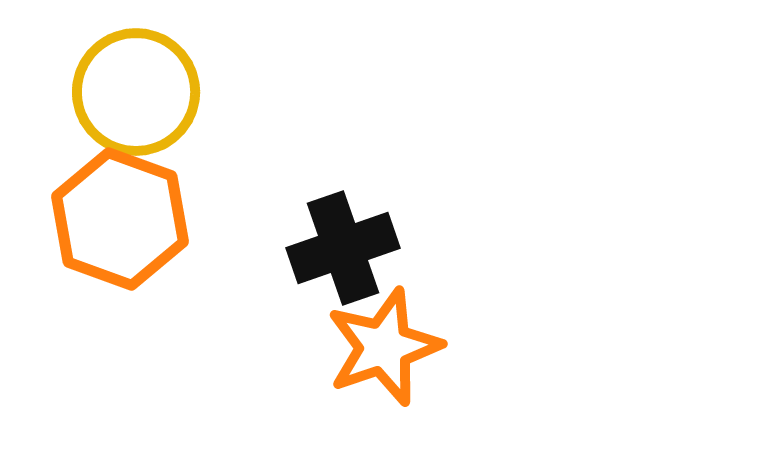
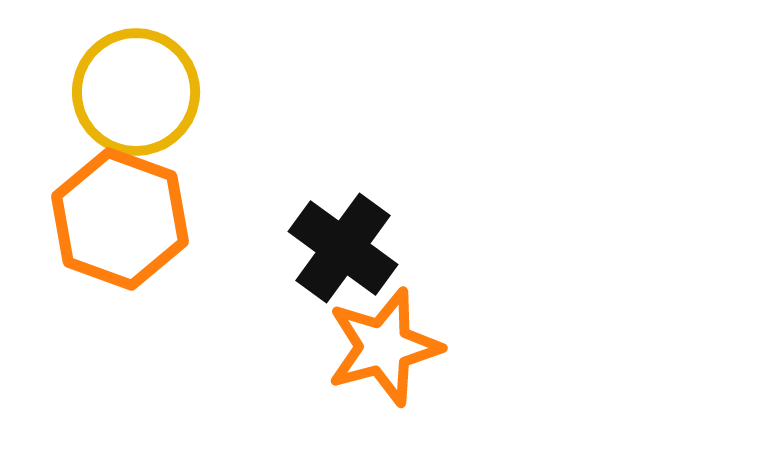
black cross: rotated 35 degrees counterclockwise
orange star: rotated 4 degrees clockwise
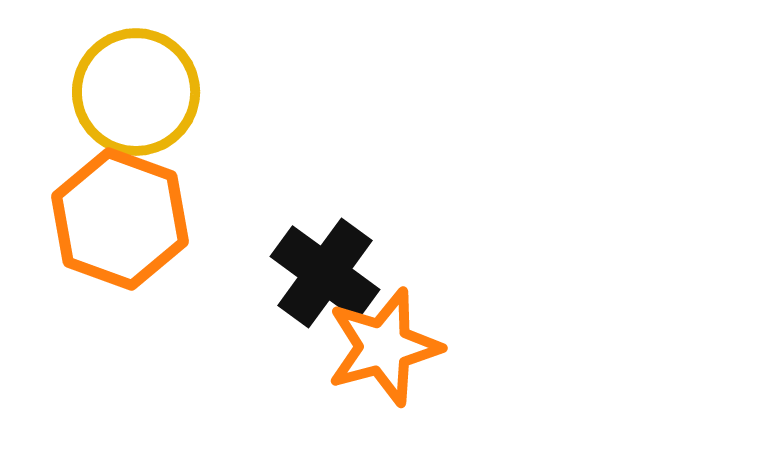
black cross: moved 18 px left, 25 px down
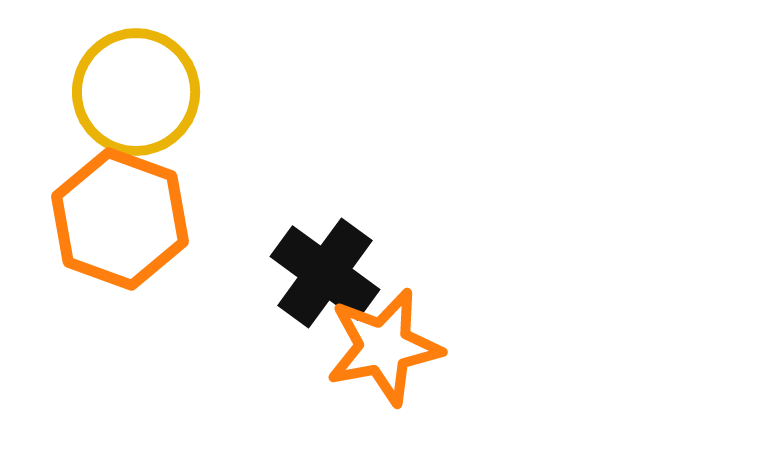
orange star: rotated 4 degrees clockwise
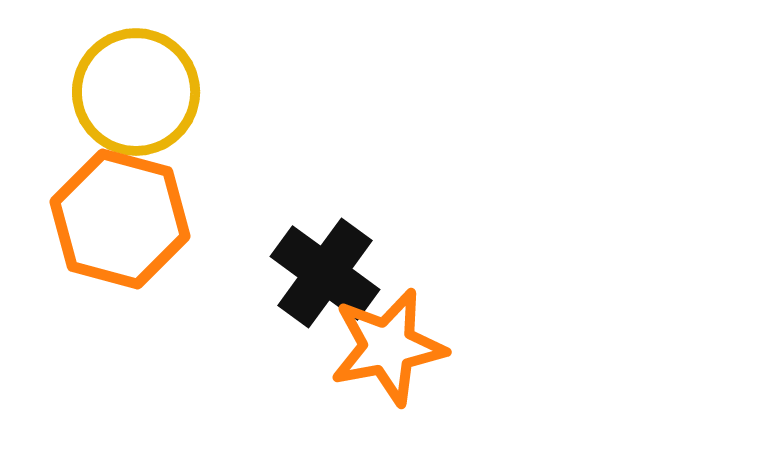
orange hexagon: rotated 5 degrees counterclockwise
orange star: moved 4 px right
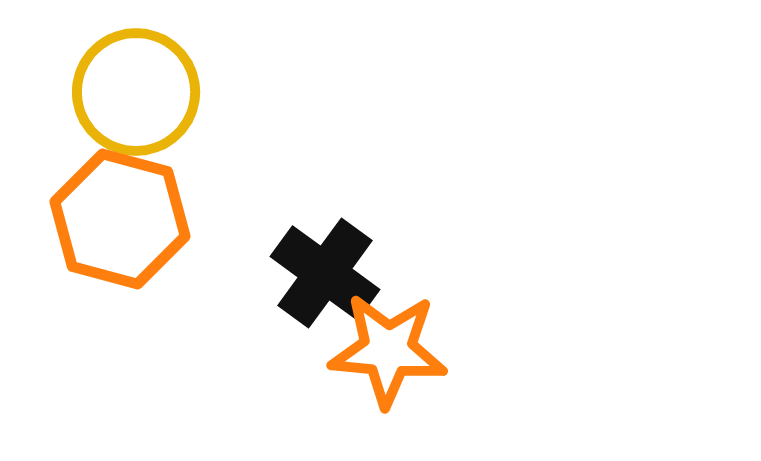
orange star: moved 3 px down; rotated 16 degrees clockwise
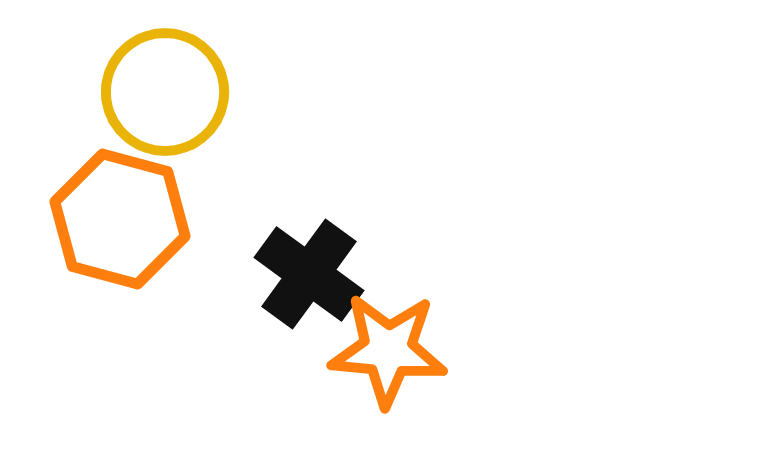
yellow circle: moved 29 px right
black cross: moved 16 px left, 1 px down
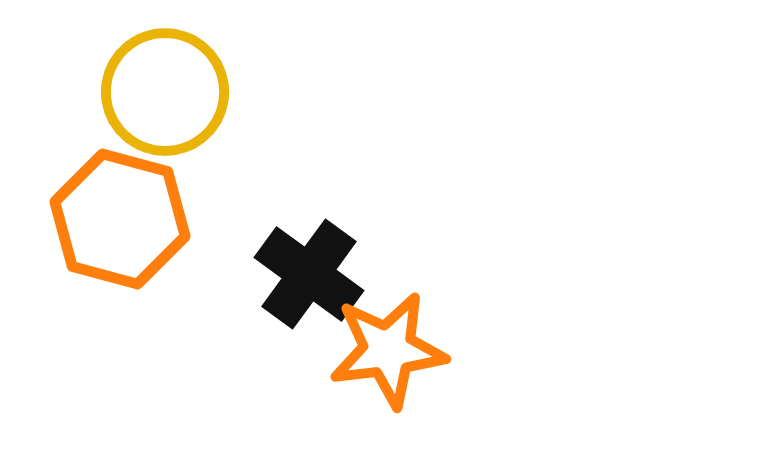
orange star: rotated 12 degrees counterclockwise
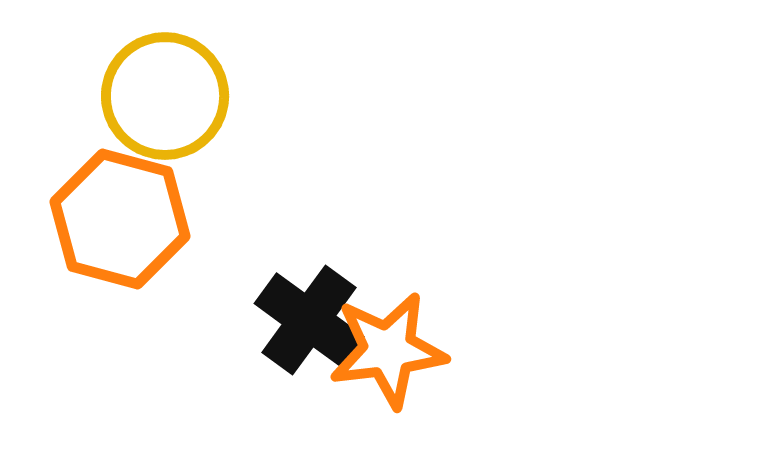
yellow circle: moved 4 px down
black cross: moved 46 px down
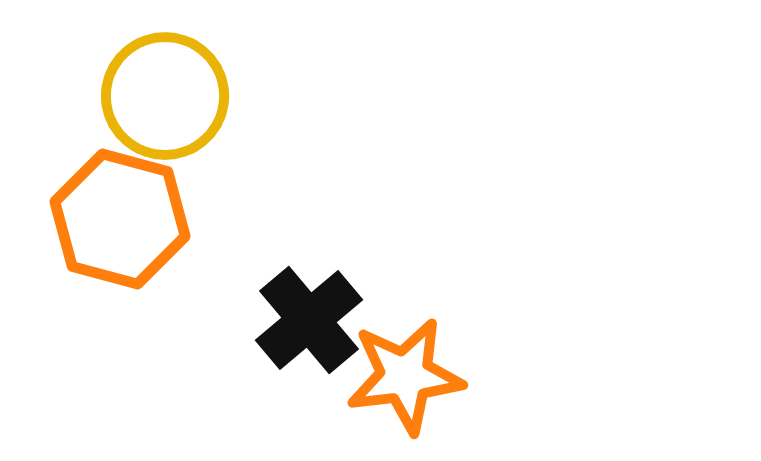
black cross: rotated 14 degrees clockwise
orange star: moved 17 px right, 26 px down
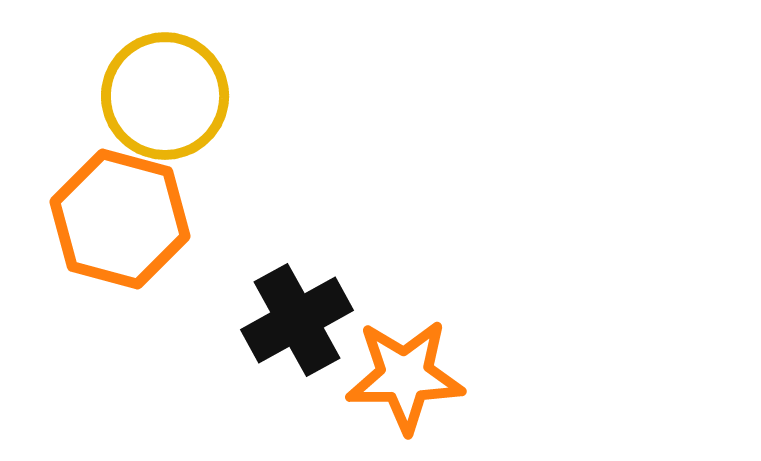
black cross: moved 12 px left; rotated 11 degrees clockwise
orange star: rotated 6 degrees clockwise
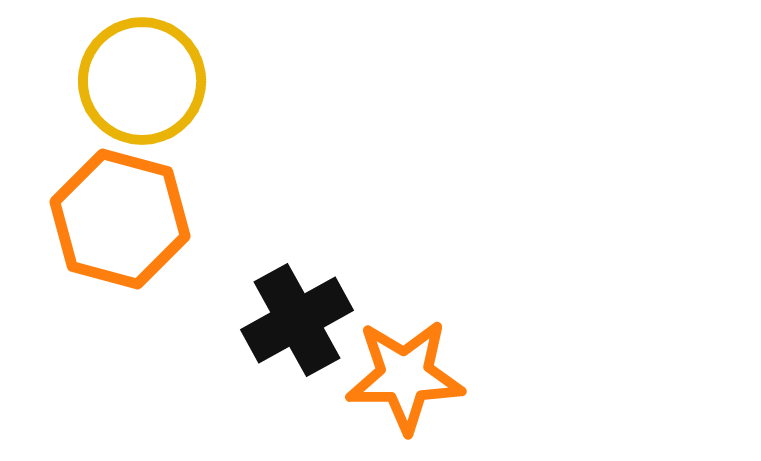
yellow circle: moved 23 px left, 15 px up
